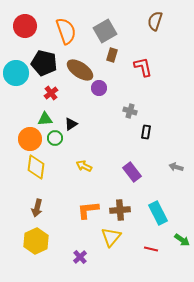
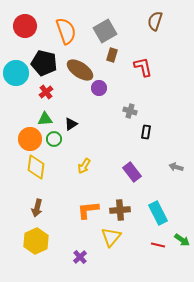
red cross: moved 5 px left, 1 px up
green circle: moved 1 px left, 1 px down
yellow arrow: rotated 84 degrees counterclockwise
red line: moved 7 px right, 4 px up
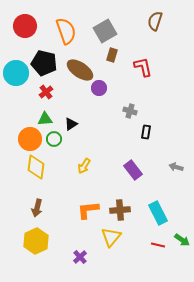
purple rectangle: moved 1 px right, 2 px up
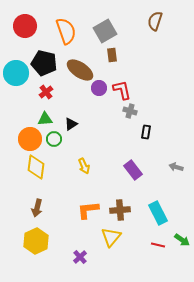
brown rectangle: rotated 24 degrees counterclockwise
red L-shape: moved 21 px left, 23 px down
yellow arrow: rotated 56 degrees counterclockwise
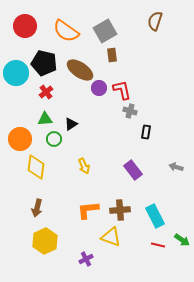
orange semicircle: rotated 144 degrees clockwise
orange circle: moved 10 px left
cyan rectangle: moved 3 px left, 3 px down
yellow triangle: rotated 50 degrees counterclockwise
yellow hexagon: moved 9 px right
purple cross: moved 6 px right, 2 px down; rotated 16 degrees clockwise
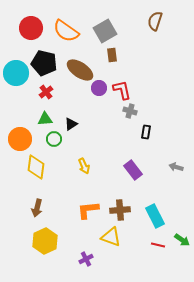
red circle: moved 6 px right, 2 px down
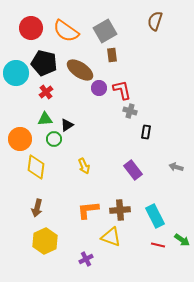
black triangle: moved 4 px left, 1 px down
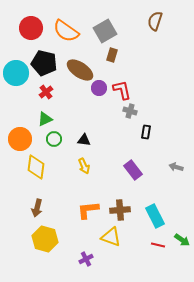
brown rectangle: rotated 24 degrees clockwise
green triangle: rotated 21 degrees counterclockwise
black triangle: moved 17 px right, 15 px down; rotated 40 degrees clockwise
yellow hexagon: moved 2 px up; rotated 20 degrees counterclockwise
